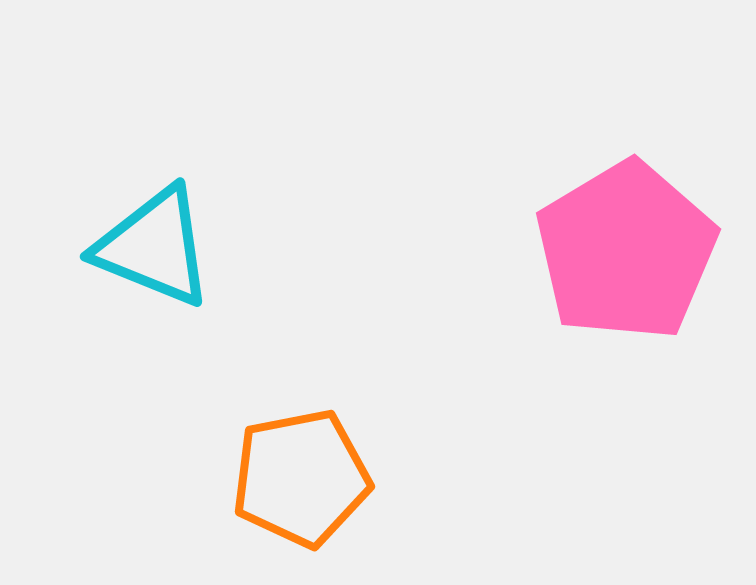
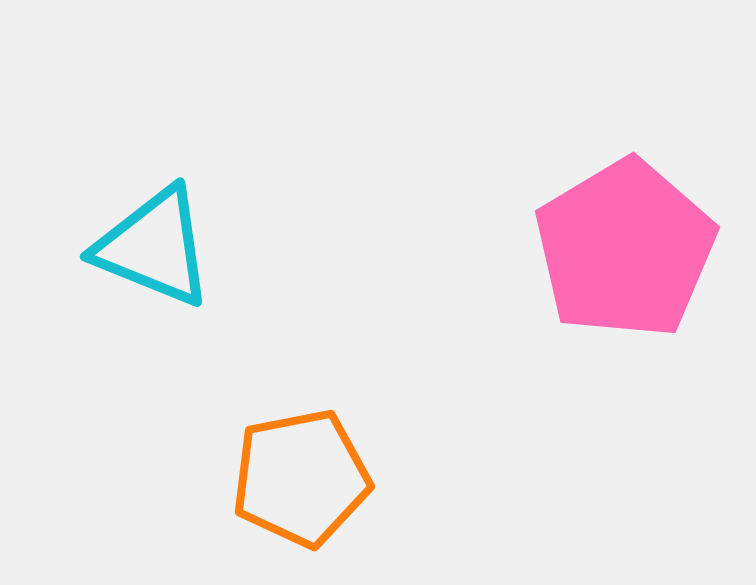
pink pentagon: moved 1 px left, 2 px up
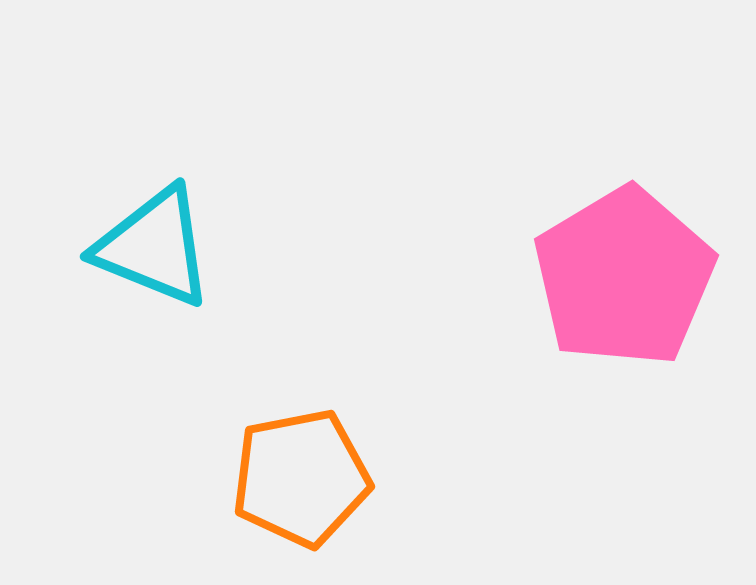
pink pentagon: moved 1 px left, 28 px down
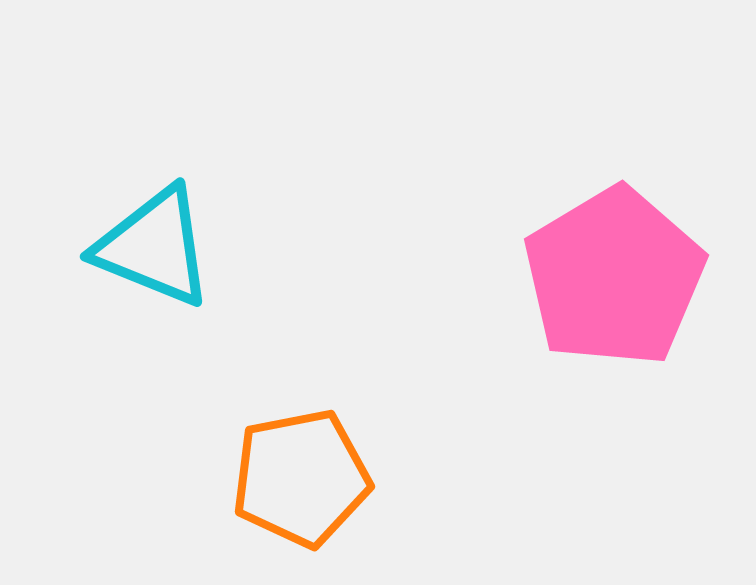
pink pentagon: moved 10 px left
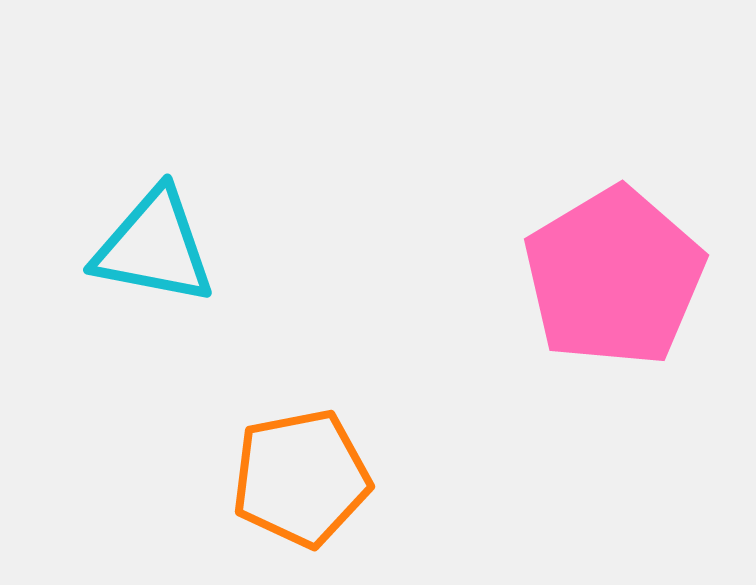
cyan triangle: rotated 11 degrees counterclockwise
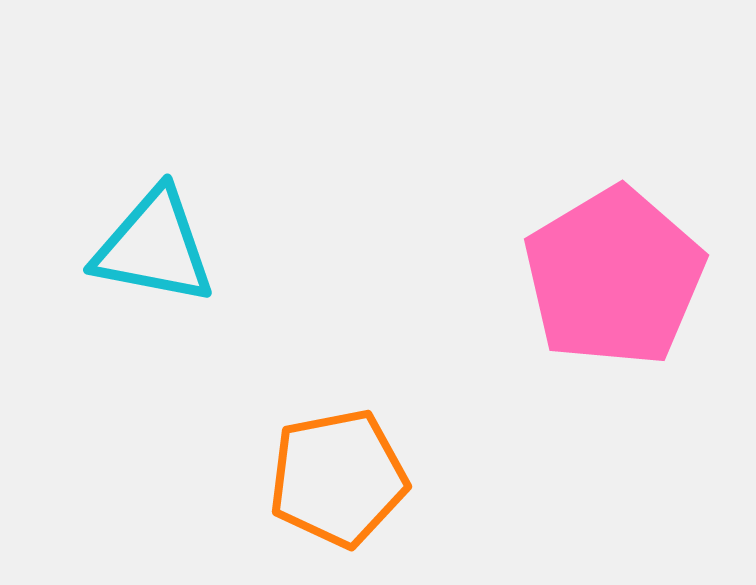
orange pentagon: moved 37 px right
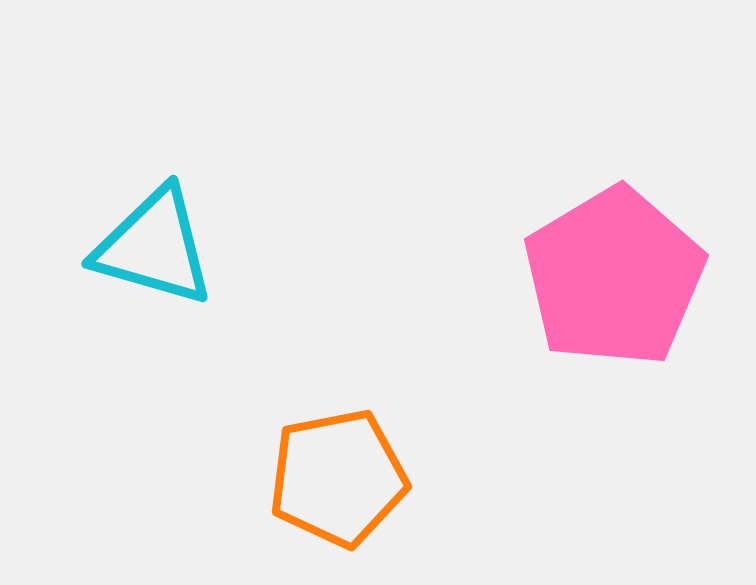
cyan triangle: rotated 5 degrees clockwise
